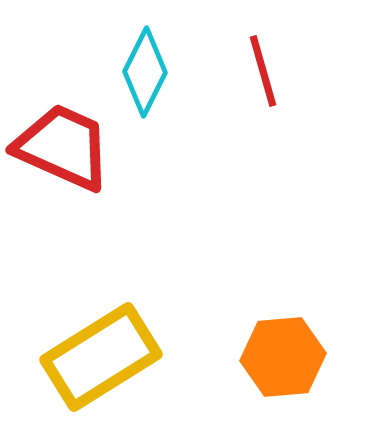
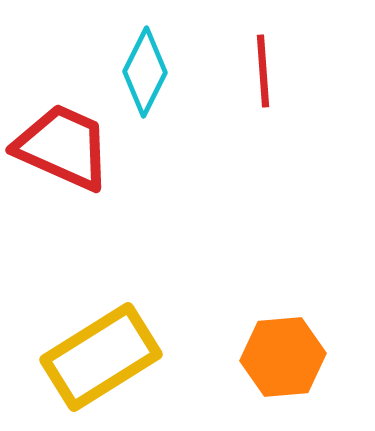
red line: rotated 12 degrees clockwise
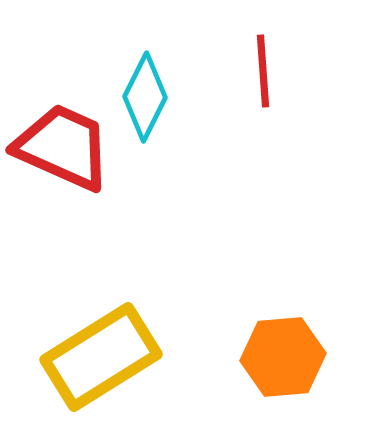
cyan diamond: moved 25 px down
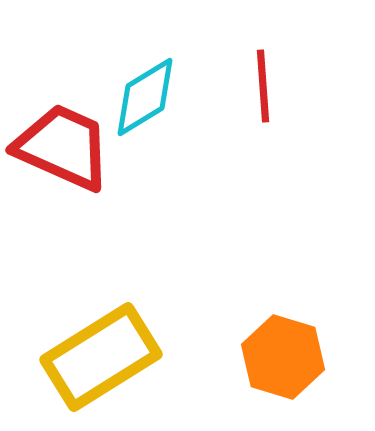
red line: moved 15 px down
cyan diamond: rotated 32 degrees clockwise
orange hexagon: rotated 22 degrees clockwise
